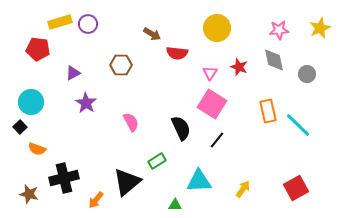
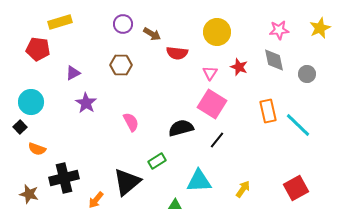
purple circle: moved 35 px right
yellow circle: moved 4 px down
black semicircle: rotated 80 degrees counterclockwise
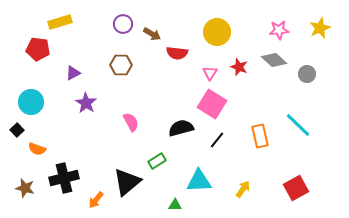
gray diamond: rotated 35 degrees counterclockwise
orange rectangle: moved 8 px left, 25 px down
black square: moved 3 px left, 3 px down
brown star: moved 4 px left, 6 px up
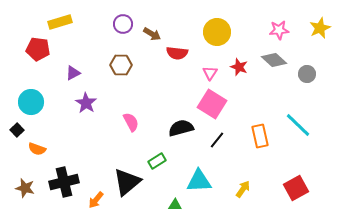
black cross: moved 4 px down
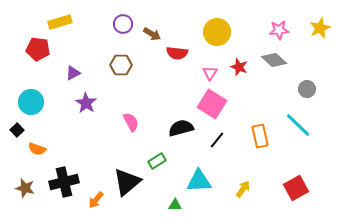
gray circle: moved 15 px down
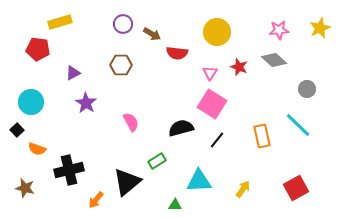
orange rectangle: moved 2 px right
black cross: moved 5 px right, 12 px up
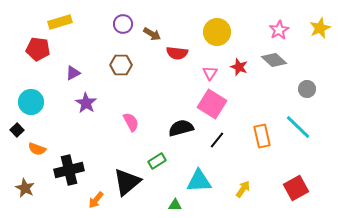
pink star: rotated 24 degrees counterclockwise
cyan line: moved 2 px down
brown star: rotated 12 degrees clockwise
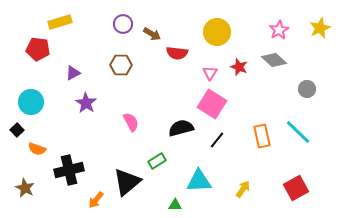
cyan line: moved 5 px down
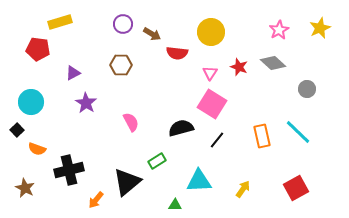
yellow circle: moved 6 px left
gray diamond: moved 1 px left, 3 px down
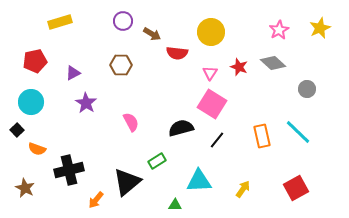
purple circle: moved 3 px up
red pentagon: moved 3 px left, 12 px down; rotated 20 degrees counterclockwise
